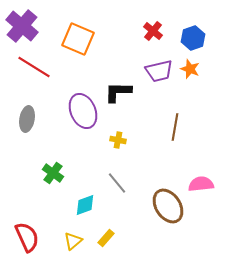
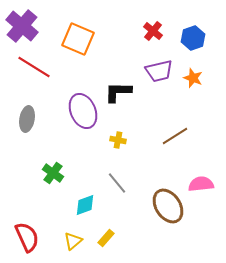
orange star: moved 3 px right, 9 px down
brown line: moved 9 px down; rotated 48 degrees clockwise
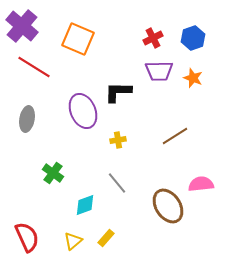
red cross: moved 7 px down; rotated 24 degrees clockwise
purple trapezoid: rotated 12 degrees clockwise
yellow cross: rotated 21 degrees counterclockwise
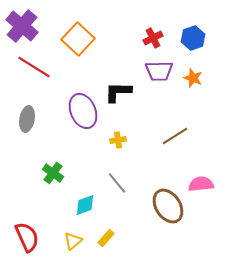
orange square: rotated 20 degrees clockwise
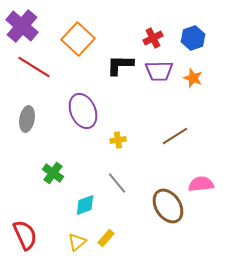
black L-shape: moved 2 px right, 27 px up
red semicircle: moved 2 px left, 2 px up
yellow triangle: moved 4 px right, 1 px down
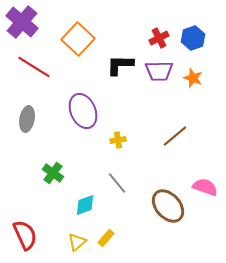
purple cross: moved 4 px up
red cross: moved 6 px right
brown line: rotated 8 degrees counterclockwise
pink semicircle: moved 4 px right, 3 px down; rotated 25 degrees clockwise
brown ellipse: rotated 8 degrees counterclockwise
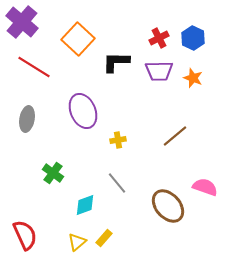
blue hexagon: rotated 15 degrees counterclockwise
black L-shape: moved 4 px left, 3 px up
yellow rectangle: moved 2 px left
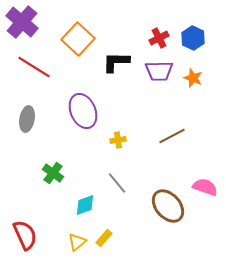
brown line: moved 3 px left; rotated 12 degrees clockwise
